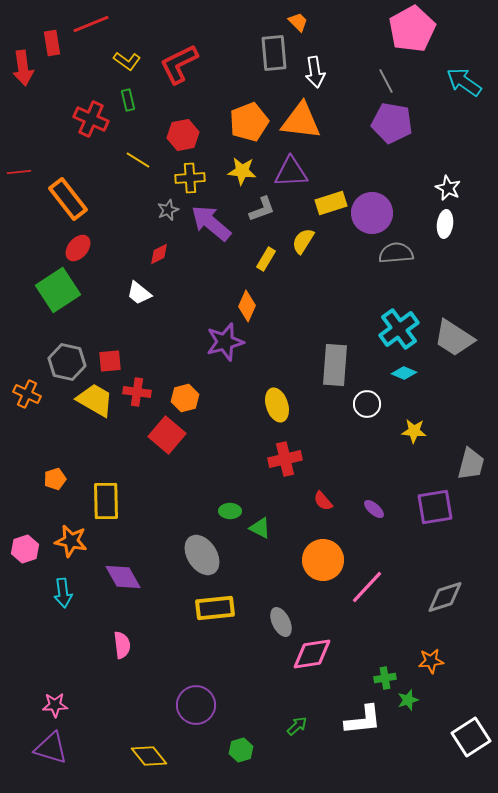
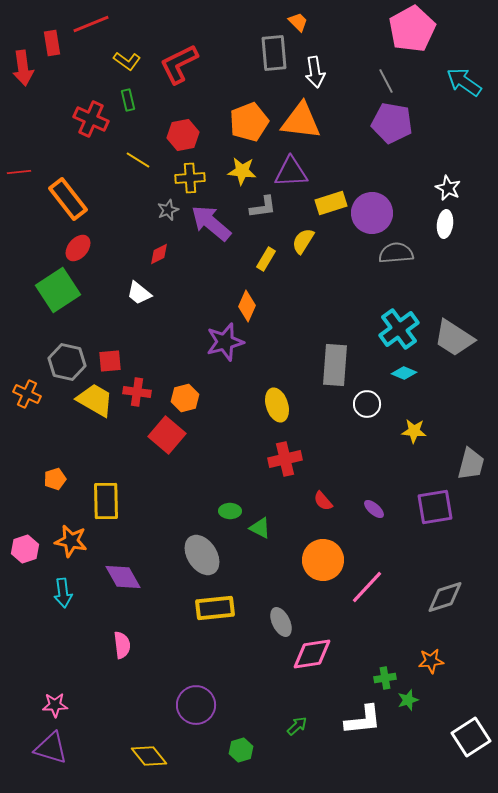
gray L-shape at (262, 209): moved 1 px right, 2 px up; rotated 12 degrees clockwise
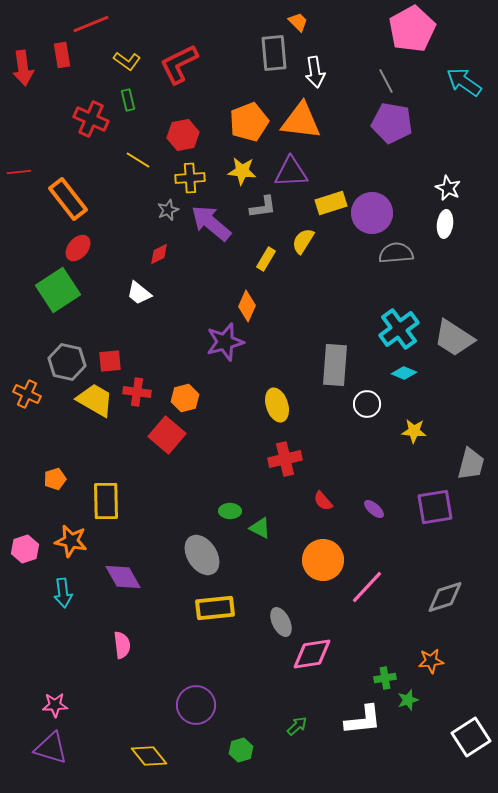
red rectangle at (52, 43): moved 10 px right, 12 px down
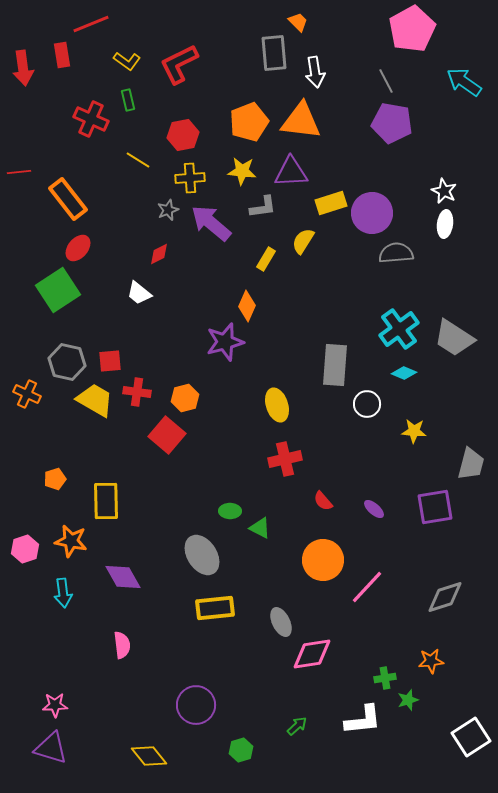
white star at (448, 188): moved 4 px left, 3 px down
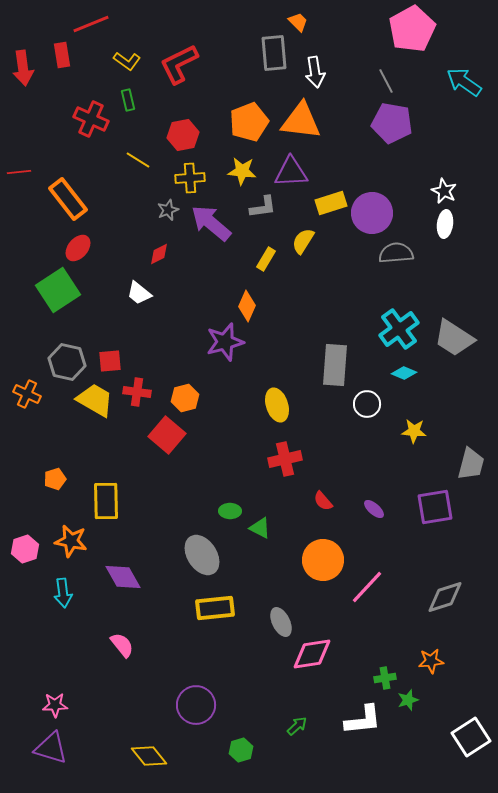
pink semicircle at (122, 645): rotated 32 degrees counterclockwise
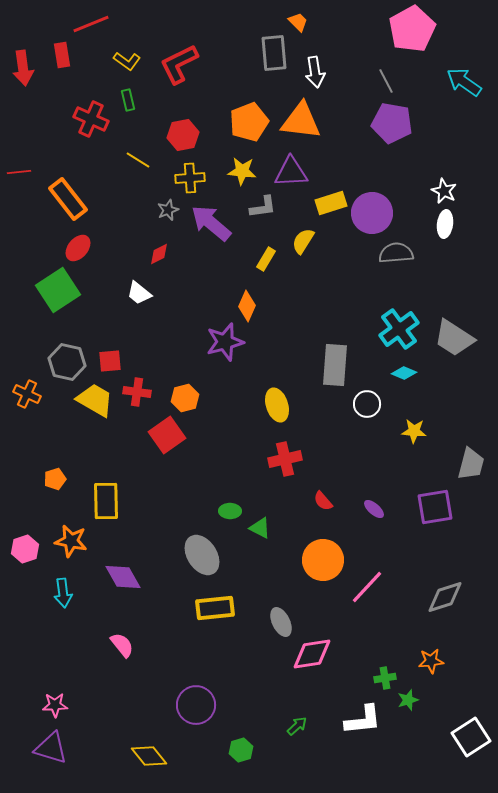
red square at (167, 435): rotated 15 degrees clockwise
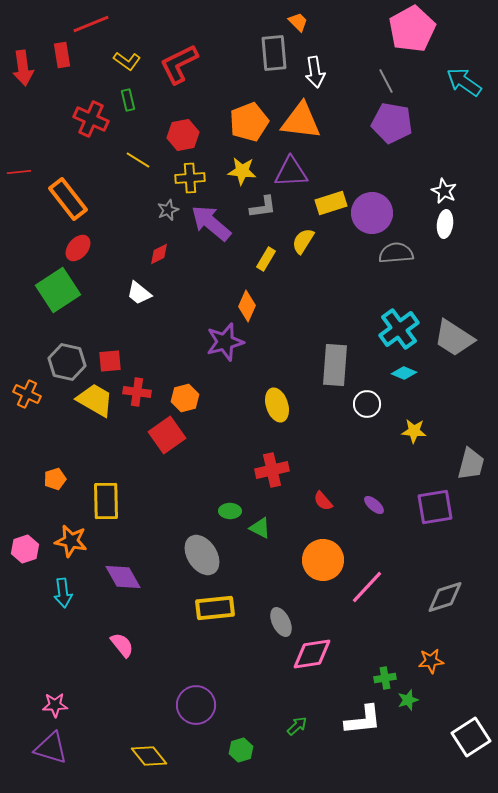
red cross at (285, 459): moved 13 px left, 11 px down
purple ellipse at (374, 509): moved 4 px up
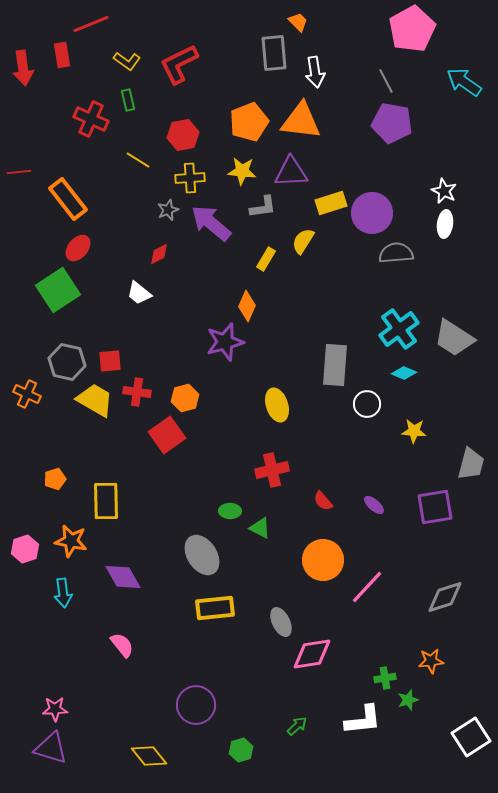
pink star at (55, 705): moved 4 px down
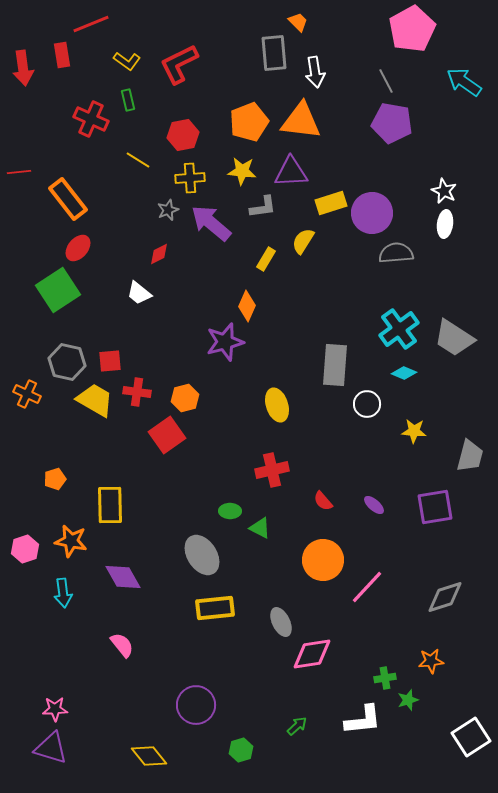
gray trapezoid at (471, 464): moved 1 px left, 8 px up
yellow rectangle at (106, 501): moved 4 px right, 4 px down
